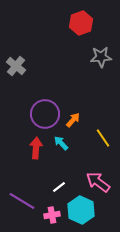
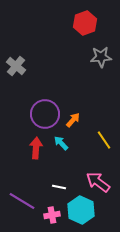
red hexagon: moved 4 px right
yellow line: moved 1 px right, 2 px down
white line: rotated 48 degrees clockwise
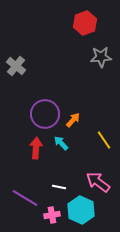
purple line: moved 3 px right, 3 px up
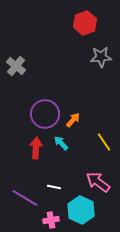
yellow line: moved 2 px down
white line: moved 5 px left
pink cross: moved 1 px left, 5 px down
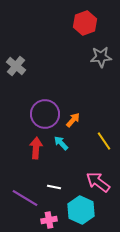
yellow line: moved 1 px up
pink cross: moved 2 px left
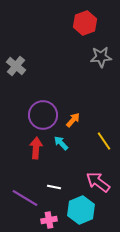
purple circle: moved 2 px left, 1 px down
cyan hexagon: rotated 12 degrees clockwise
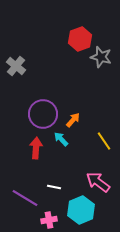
red hexagon: moved 5 px left, 16 px down
gray star: rotated 20 degrees clockwise
purple circle: moved 1 px up
cyan arrow: moved 4 px up
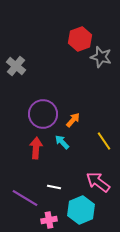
cyan arrow: moved 1 px right, 3 px down
